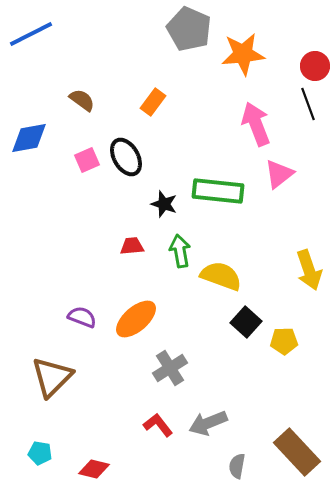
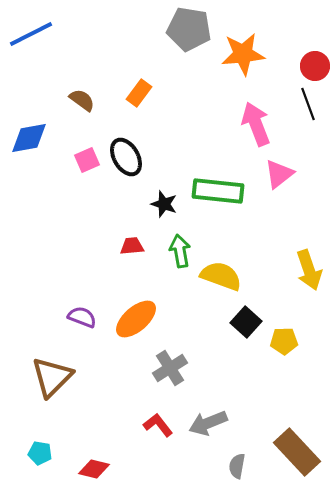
gray pentagon: rotated 15 degrees counterclockwise
orange rectangle: moved 14 px left, 9 px up
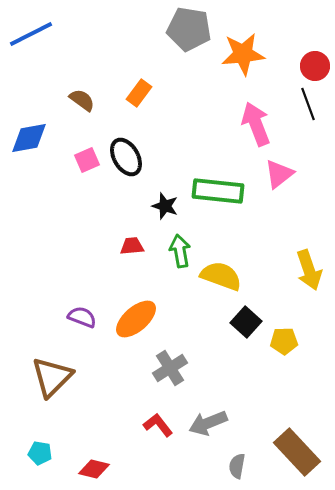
black star: moved 1 px right, 2 px down
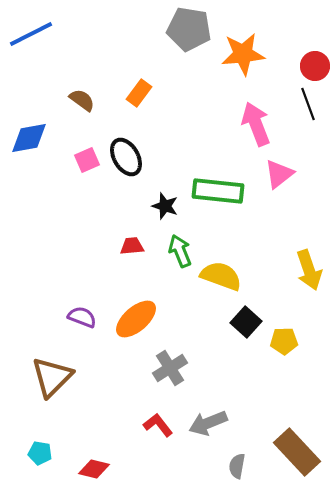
green arrow: rotated 12 degrees counterclockwise
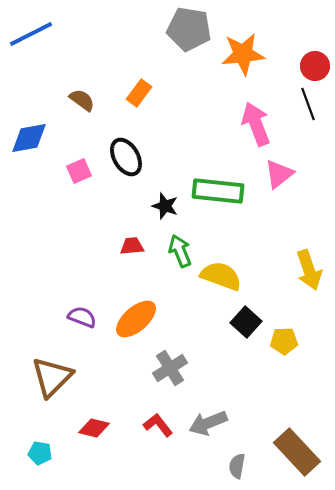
pink square: moved 8 px left, 11 px down
red diamond: moved 41 px up
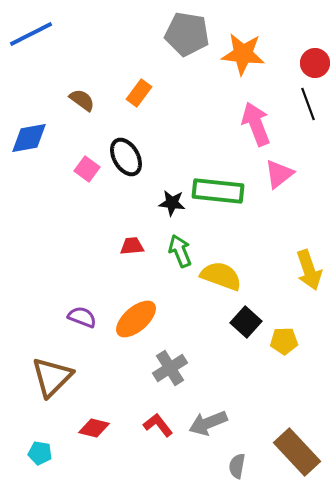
gray pentagon: moved 2 px left, 5 px down
orange star: rotated 12 degrees clockwise
red circle: moved 3 px up
pink square: moved 8 px right, 2 px up; rotated 30 degrees counterclockwise
black star: moved 7 px right, 3 px up; rotated 12 degrees counterclockwise
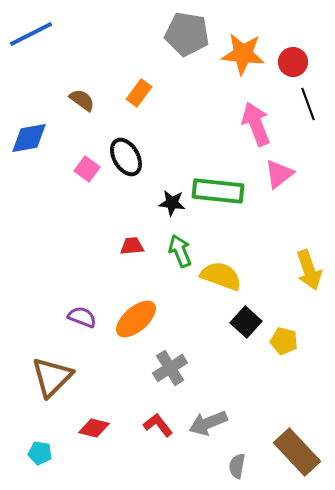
red circle: moved 22 px left, 1 px up
yellow pentagon: rotated 16 degrees clockwise
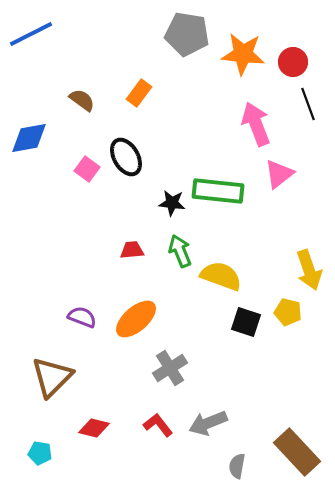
red trapezoid: moved 4 px down
black square: rotated 24 degrees counterclockwise
yellow pentagon: moved 4 px right, 29 px up
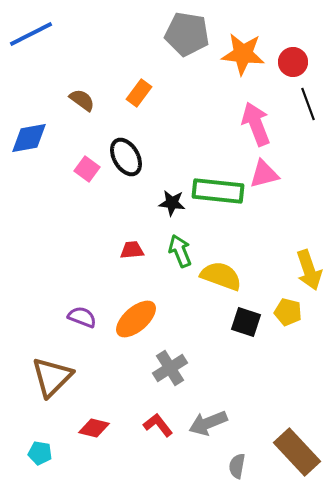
pink triangle: moved 15 px left; rotated 24 degrees clockwise
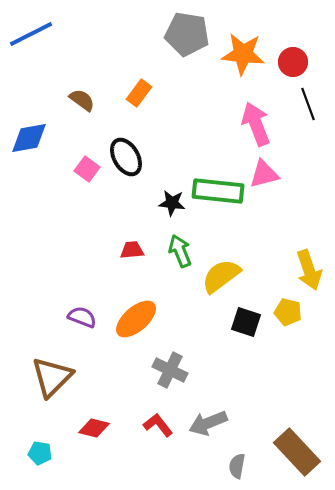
yellow semicircle: rotated 57 degrees counterclockwise
gray cross: moved 2 px down; rotated 32 degrees counterclockwise
